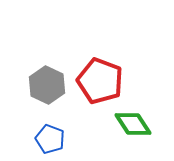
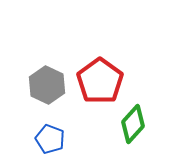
red pentagon: rotated 15 degrees clockwise
green diamond: rotated 75 degrees clockwise
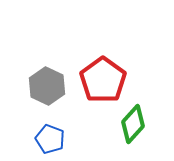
red pentagon: moved 3 px right, 1 px up
gray hexagon: moved 1 px down
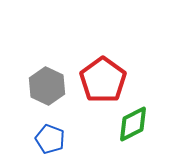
green diamond: rotated 21 degrees clockwise
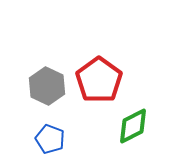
red pentagon: moved 4 px left
green diamond: moved 2 px down
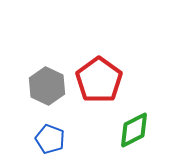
green diamond: moved 1 px right, 4 px down
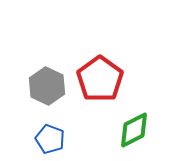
red pentagon: moved 1 px right, 1 px up
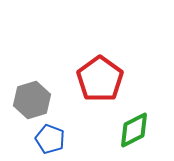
gray hexagon: moved 15 px left, 14 px down; rotated 18 degrees clockwise
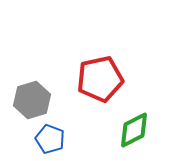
red pentagon: rotated 24 degrees clockwise
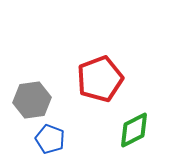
red pentagon: rotated 9 degrees counterclockwise
gray hexagon: rotated 9 degrees clockwise
